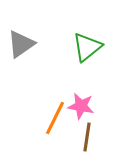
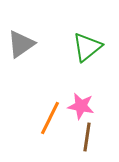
orange line: moved 5 px left
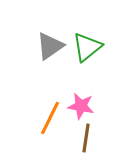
gray triangle: moved 29 px right, 2 px down
brown line: moved 1 px left, 1 px down
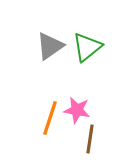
pink star: moved 4 px left, 4 px down
orange line: rotated 8 degrees counterclockwise
brown line: moved 4 px right, 1 px down
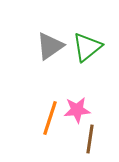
pink star: rotated 16 degrees counterclockwise
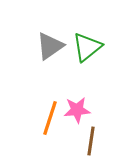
brown line: moved 1 px right, 2 px down
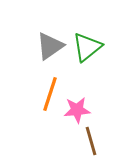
orange line: moved 24 px up
brown line: rotated 24 degrees counterclockwise
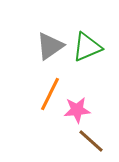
green triangle: rotated 16 degrees clockwise
orange line: rotated 8 degrees clockwise
brown line: rotated 32 degrees counterclockwise
